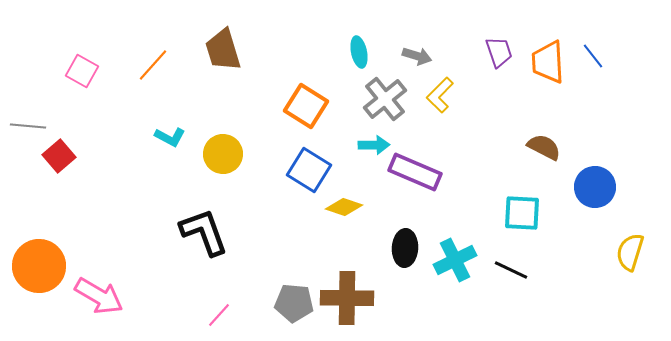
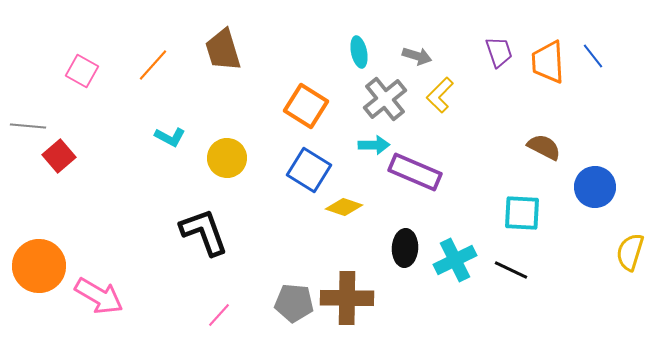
yellow circle: moved 4 px right, 4 px down
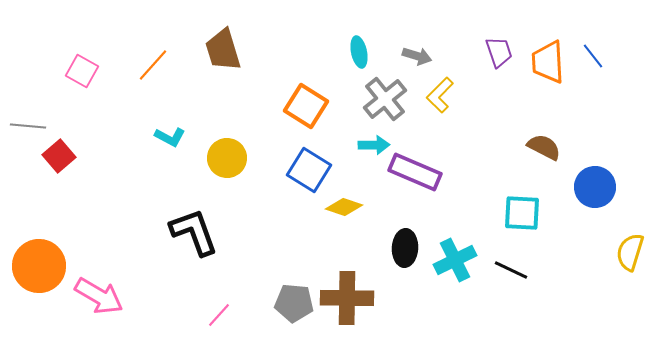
black L-shape: moved 10 px left
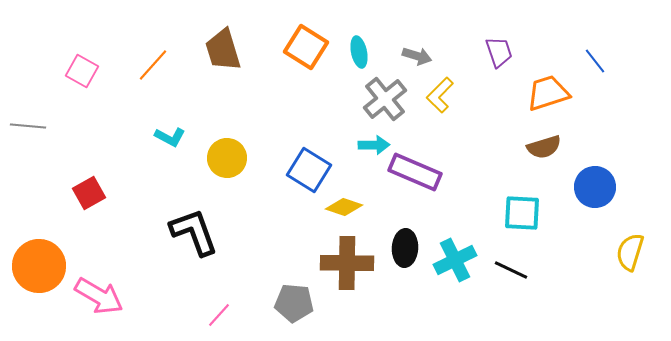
blue line: moved 2 px right, 5 px down
orange trapezoid: moved 31 px down; rotated 75 degrees clockwise
orange square: moved 59 px up
brown semicircle: rotated 136 degrees clockwise
red square: moved 30 px right, 37 px down; rotated 12 degrees clockwise
brown cross: moved 35 px up
